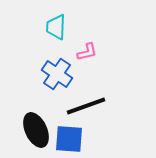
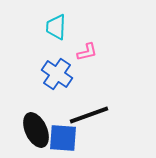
black line: moved 3 px right, 9 px down
blue square: moved 6 px left, 1 px up
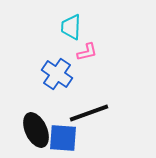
cyan trapezoid: moved 15 px right
black line: moved 2 px up
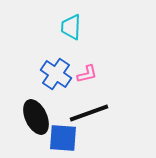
pink L-shape: moved 22 px down
blue cross: moved 1 px left
black ellipse: moved 13 px up
